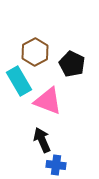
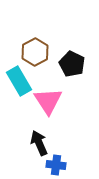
pink triangle: rotated 36 degrees clockwise
black arrow: moved 3 px left, 3 px down
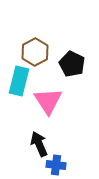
cyan rectangle: rotated 44 degrees clockwise
black arrow: moved 1 px down
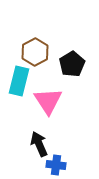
black pentagon: rotated 15 degrees clockwise
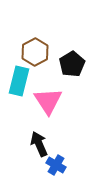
blue cross: rotated 24 degrees clockwise
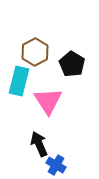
black pentagon: rotated 10 degrees counterclockwise
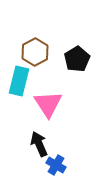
black pentagon: moved 5 px right, 5 px up; rotated 10 degrees clockwise
pink triangle: moved 3 px down
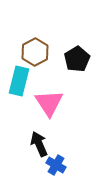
pink triangle: moved 1 px right, 1 px up
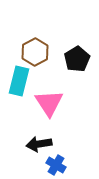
black arrow: rotated 75 degrees counterclockwise
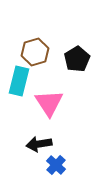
brown hexagon: rotated 12 degrees clockwise
blue cross: rotated 12 degrees clockwise
